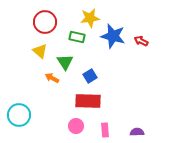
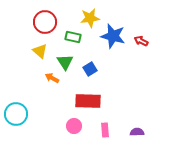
green rectangle: moved 4 px left
blue square: moved 7 px up
cyan circle: moved 3 px left, 1 px up
pink circle: moved 2 px left
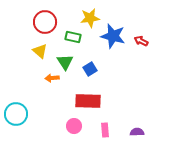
orange arrow: rotated 32 degrees counterclockwise
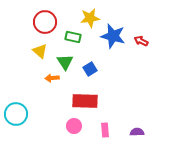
red rectangle: moved 3 px left
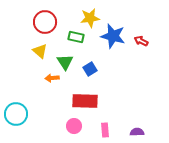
green rectangle: moved 3 px right
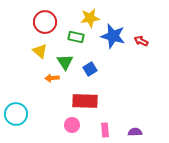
pink circle: moved 2 px left, 1 px up
purple semicircle: moved 2 px left
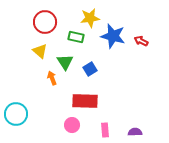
orange arrow: rotated 72 degrees clockwise
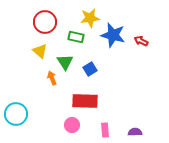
blue star: moved 1 px up
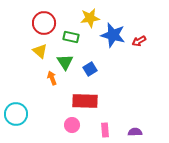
red circle: moved 1 px left, 1 px down
green rectangle: moved 5 px left
red arrow: moved 2 px left; rotated 56 degrees counterclockwise
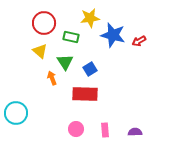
red rectangle: moved 7 px up
cyan circle: moved 1 px up
pink circle: moved 4 px right, 4 px down
